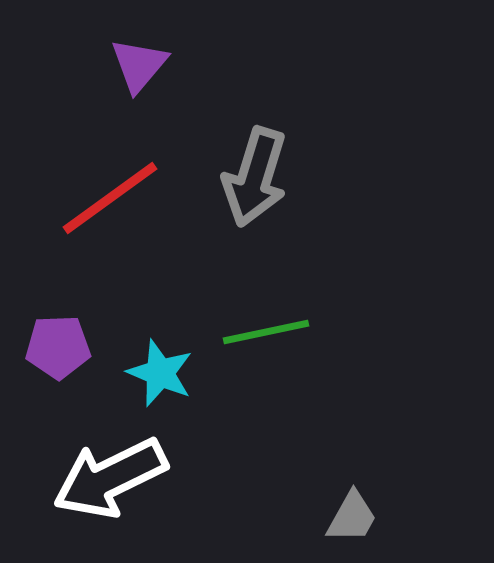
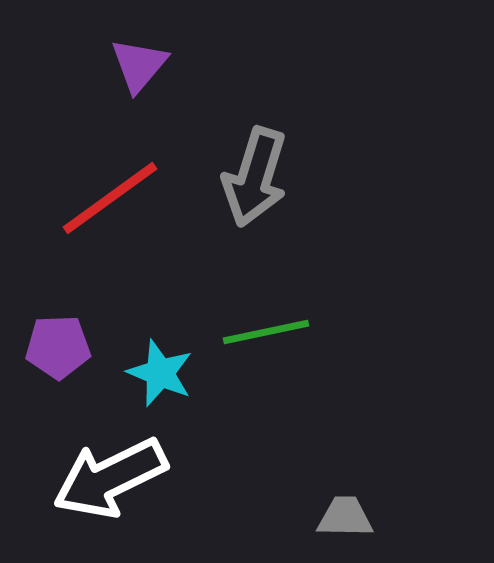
gray trapezoid: moved 7 px left; rotated 118 degrees counterclockwise
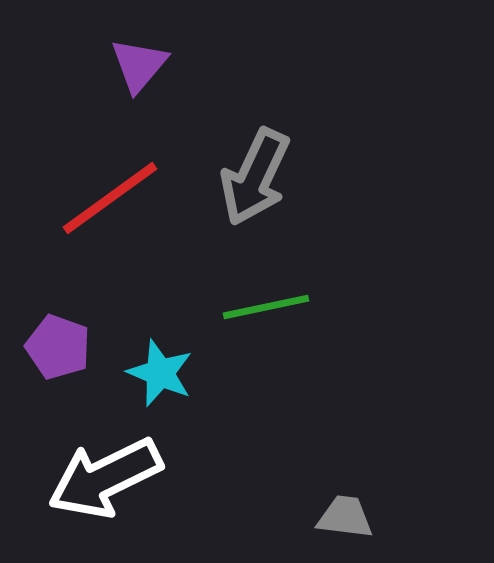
gray arrow: rotated 8 degrees clockwise
green line: moved 25 px up
purple pentagon: rotated 22 degrees clockwise
white arrow: moved 5 px left
gray trapezoid: rotated 6 degrees clockwise
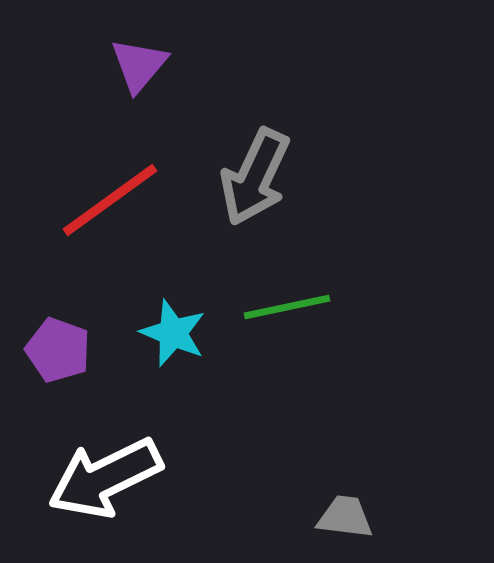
red line: moved 2 px down
green line: moved 21 px right
purple pentagon: moved 3 px down
cyan star: moved 13 px right, 40 px up
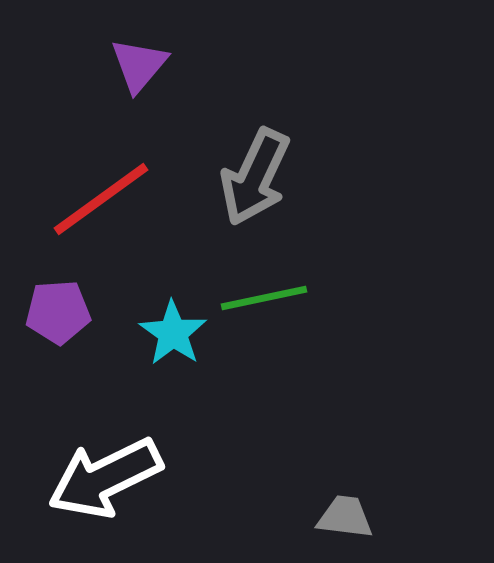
red line: moved 9 px left, 1 px up
green line: moved 23 px left, 9 px up
cyan star: rotated 12 degrees clockwise
purple pentagon: moved 38 px up; rotated 24 degrees counterclockwise
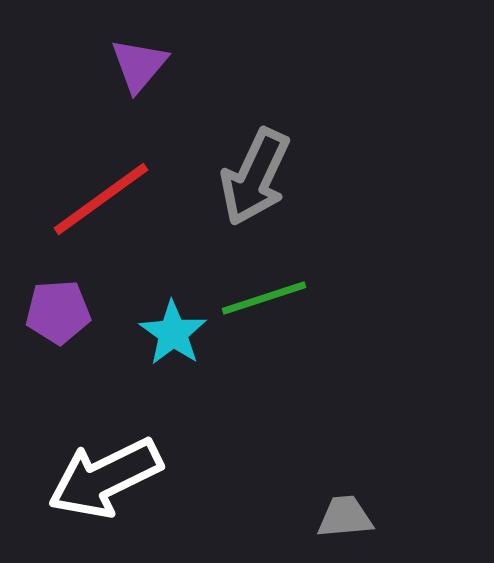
green line: rotated 6 degrees counterclockwise
gray trapezoid: rotated 12 degrees counterclockwise
